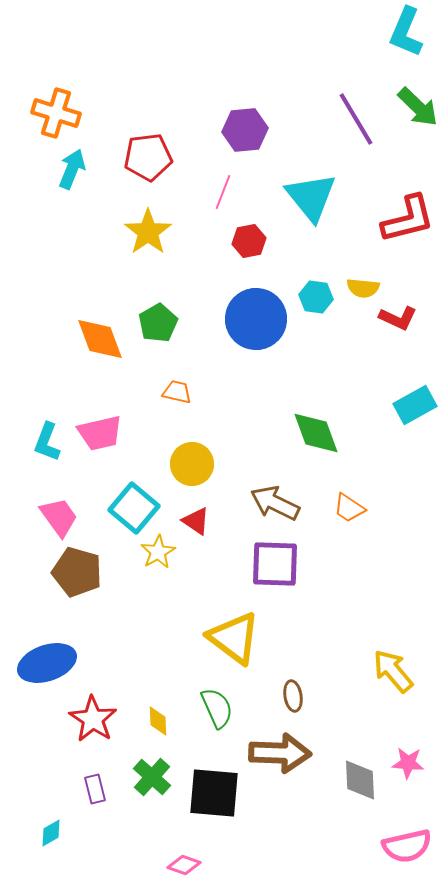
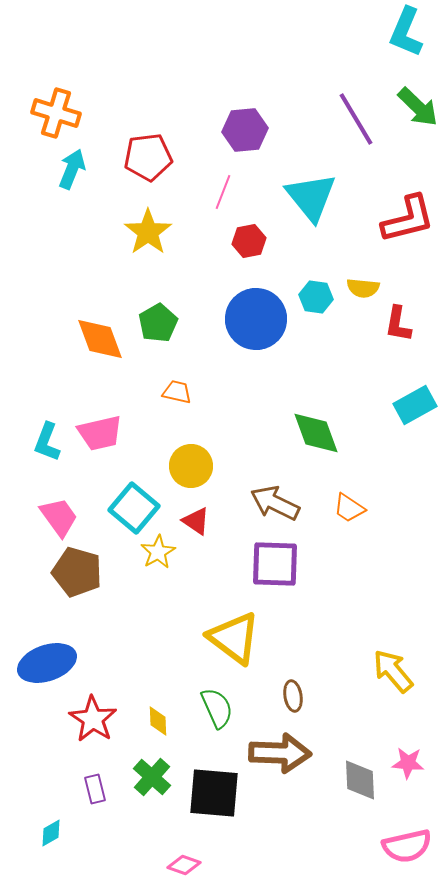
red L-shape at (398, 318): moved 6 px down; rotated 75 degrees clockwise
yellow circle at (192, 464): moved 1 px left, 2 px down
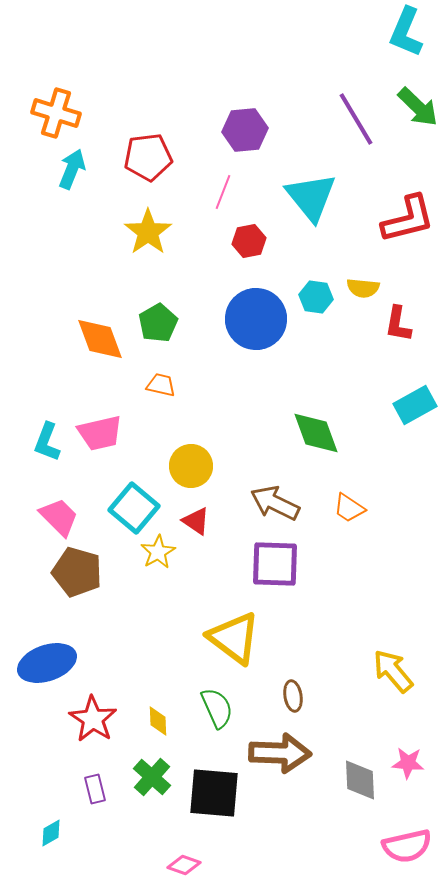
orange trapezoid at (177, 392): moved 16 px left, 7 px up
pink trapezoid at (59, 517): rotated 9 degrees counterclockwise
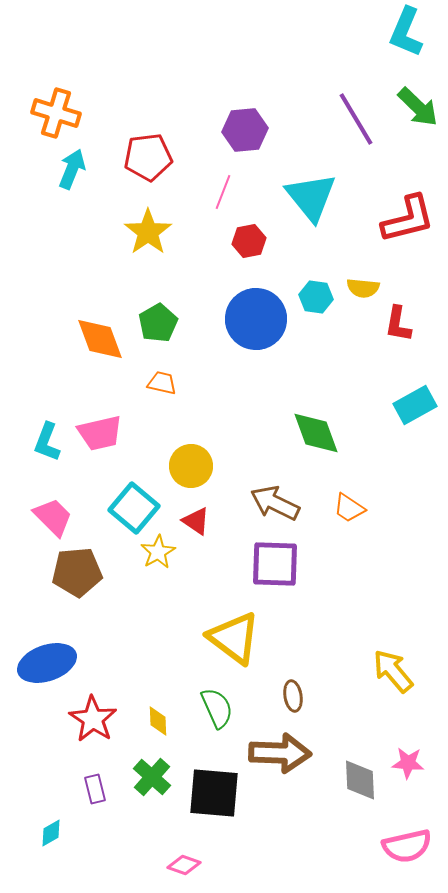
orange trapezoid at (161, 385): moved 1 px right, 2 px up
pink trapezoid at (59, 517): moved 6 px left
brown pentagon at (77, 572): rotated 21 degrees counterclockwise
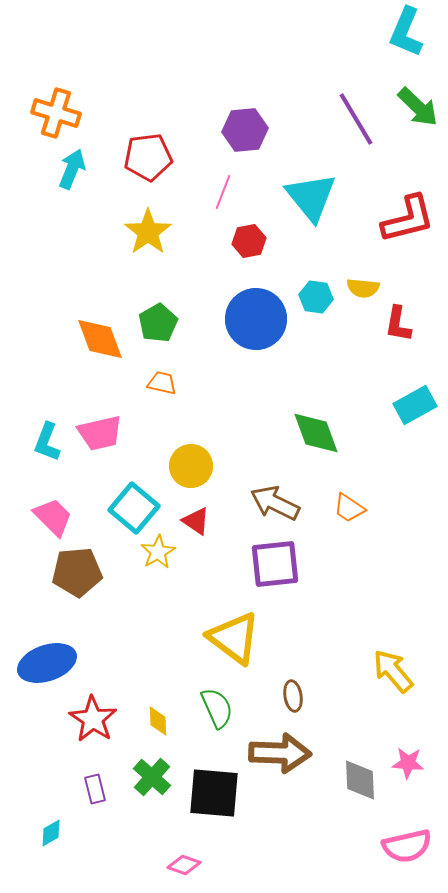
purple square at (275, 564): rotated 8 degrees counterclockwise
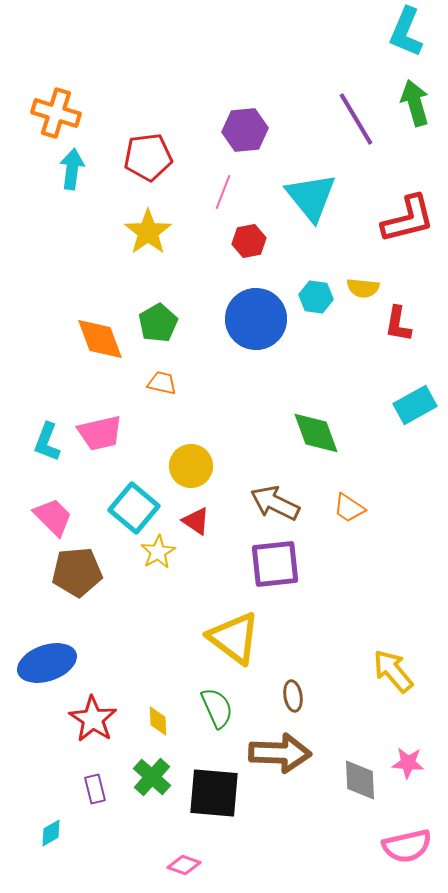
green arrow at (418, 107): moved 3 px left, 4 px up; rotated 150 degrees counterclockwise
cyan arrow at (72, 169): rotated 15 degrees counterclockwise
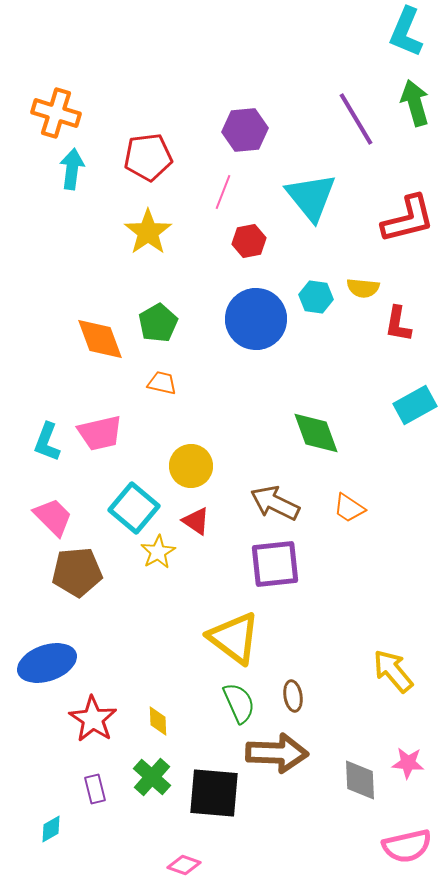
green semicircle at (217, 708): moved 22 px right, 5 px up
brown arrow at (280, 753): moved 3 px left
cyan diamond at (51, 833): moved 4 px up
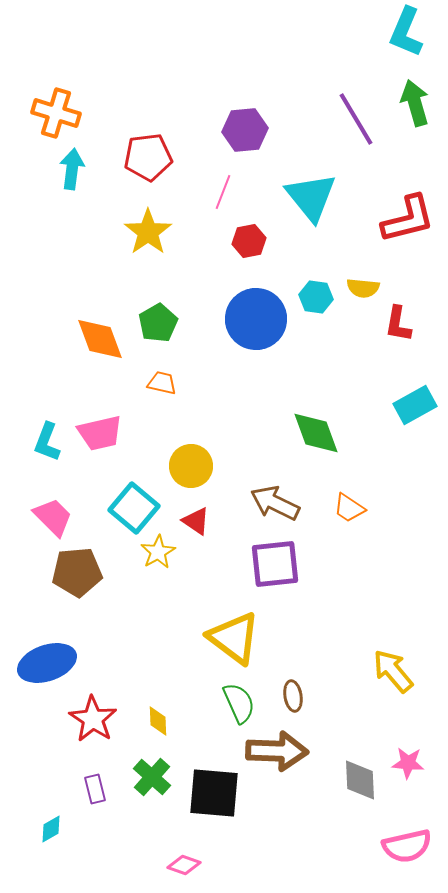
brown arrow at (277, 753): moved 2 px up
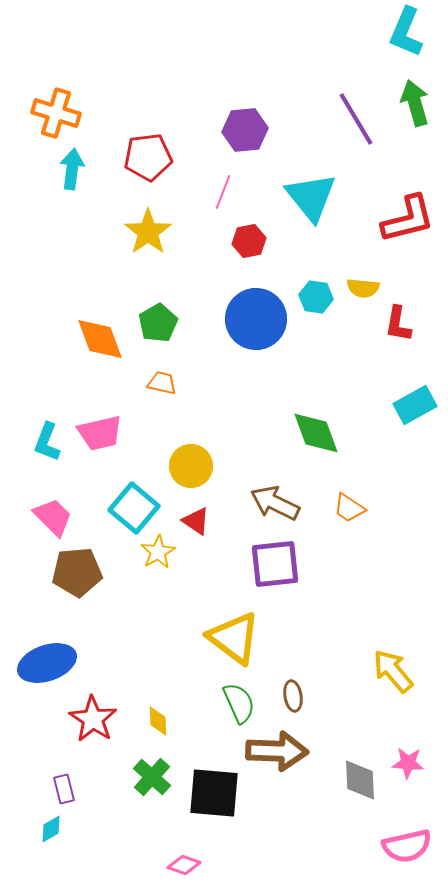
purple rectangle at (95, 789): moved 31 px left
